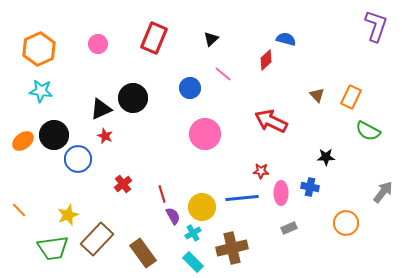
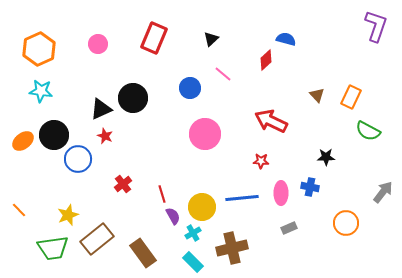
red star at (261, 171): moved 10 px up
brown rectangle at (97, 239): rotated 8 degrees clockwise
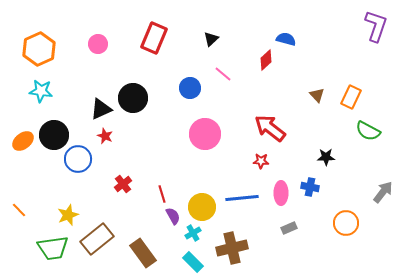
red arrow at (271, 121): moved 1 px left, 7 px down; rotated 12 degrees clockwise
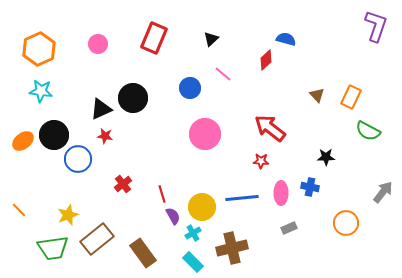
red star at (105, 136): rotated 14 degrees counterclockwise
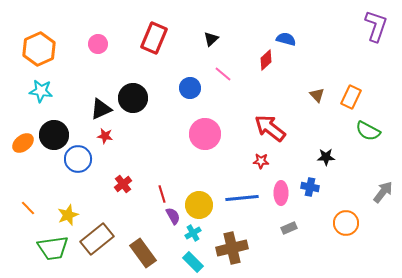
orange ellipse at (23, 141): moved 2 px down
yellow circle at (202, 207): moved 3 px left, 2 px up
orange line at (19, 210): moved 9 px right, 2 px up
